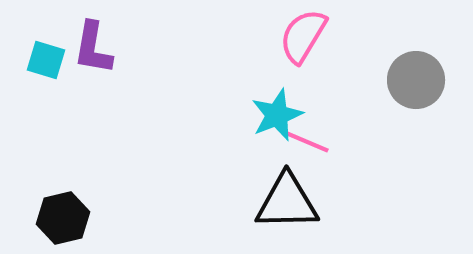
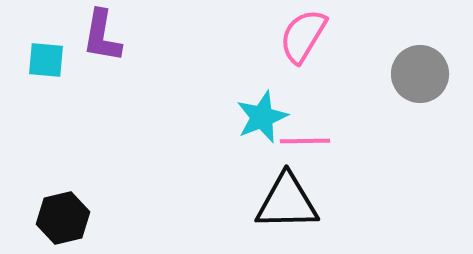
purple L-shape: moved 9 px right, 12 px up
cyan square: rotated 12 degrees counterclockwise
gray circle: moved 4 px right, 6 px up
cyan star: moved 15 px left, 2 px down
pink line: rotated 24 degrees counterclockwise
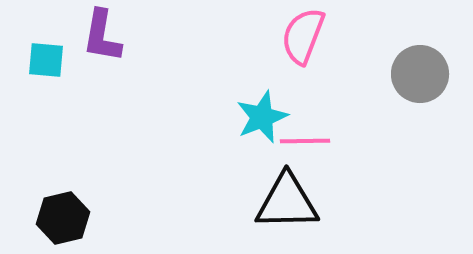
pink semicircle: rotated 10 degrees counterclockwise
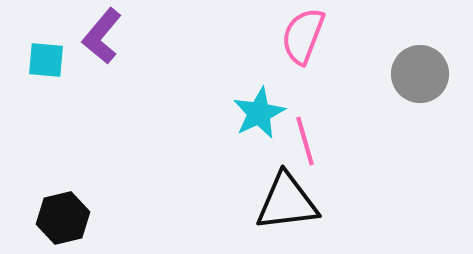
purple L-shape: rotated 30 degrees clockwise
cyan star: moved 3 px left, 4 px up; rotated 4 degrees counterclockwise
pink line: rotated 75 degrees clockwise
black triangle: rotated 6 degrees counterclockwise
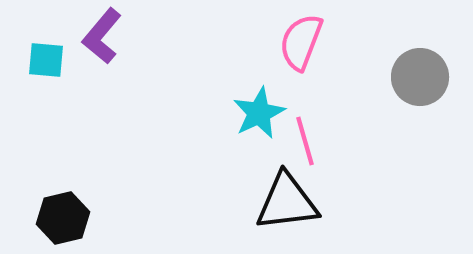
pink semicircle: moved 2 px left, 6 px down
gray circle: moved 3 px down
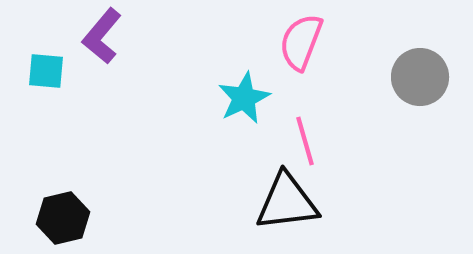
cyan square: moved 11 px down
cyan star: moved 15 px left, 15 px up
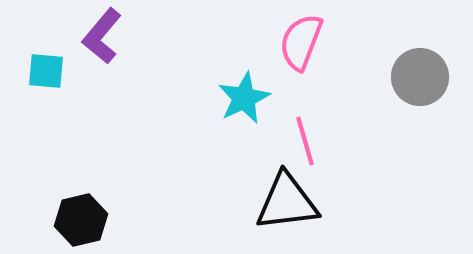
black hexagon: moved 18 px right, 2 px down
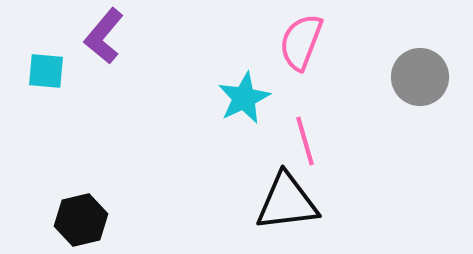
purple L-shape: moved 2 px right
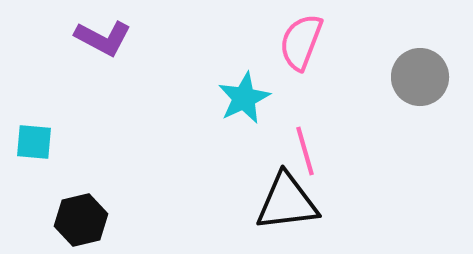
purple L-shape: moved 1 px left, 2 px down; rotated 102 degrees counterclockwise
cyan square: moved 12 px left, 71 px down
pink line: moved 10 px down
